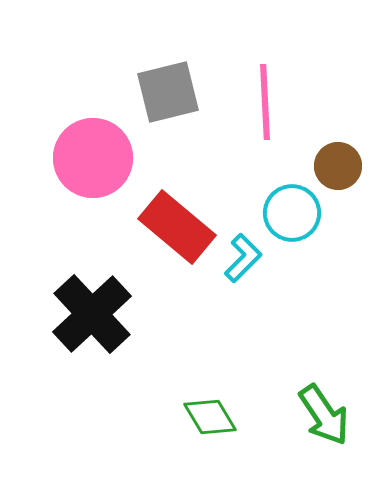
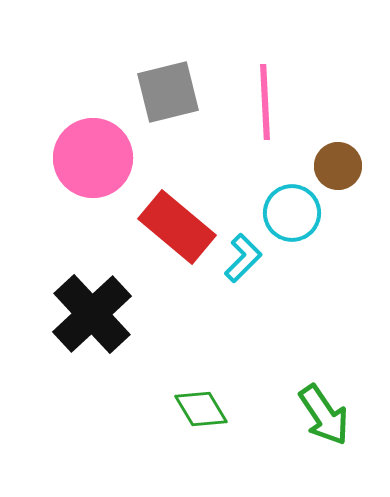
green diamond: moved 9 px left, 8 px up
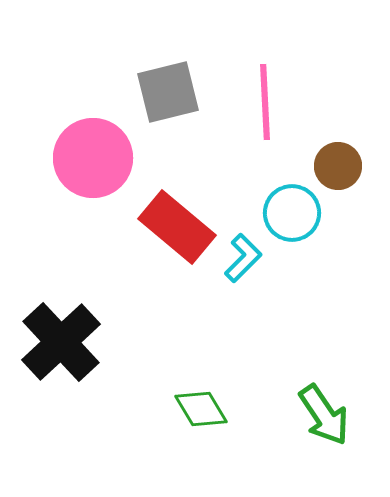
black cross: moved 31 px left, 28 px down
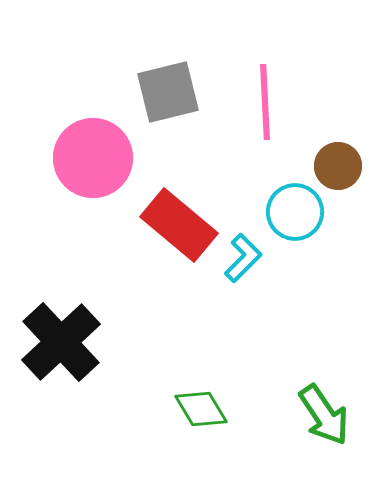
cyan circle: moved 3 px right, 1 px up
red rectangle: moved 2 px right, 2 px up
